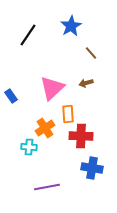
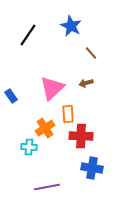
blue star: rotated 15 degrees counterclockwise
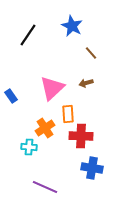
blue star: moved 1 px right
purple line: moved 2 px left; rotated 35 degrees clockwise
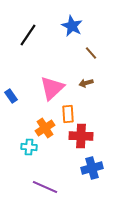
blue cross: rotated 25 degrees counterclockwise
